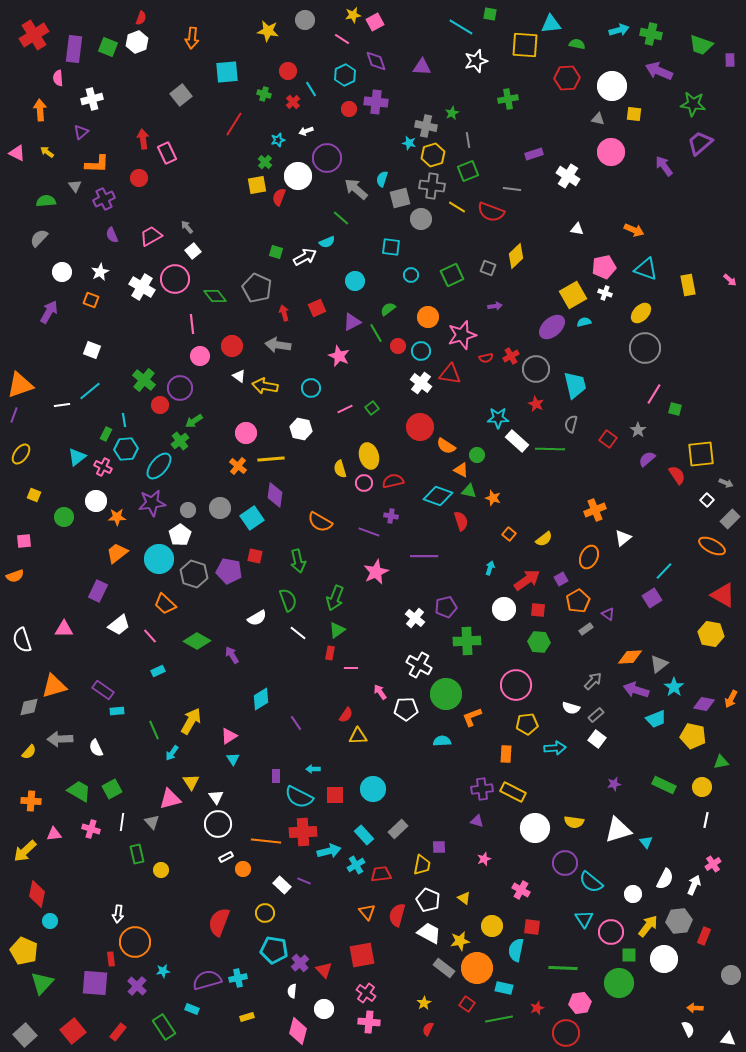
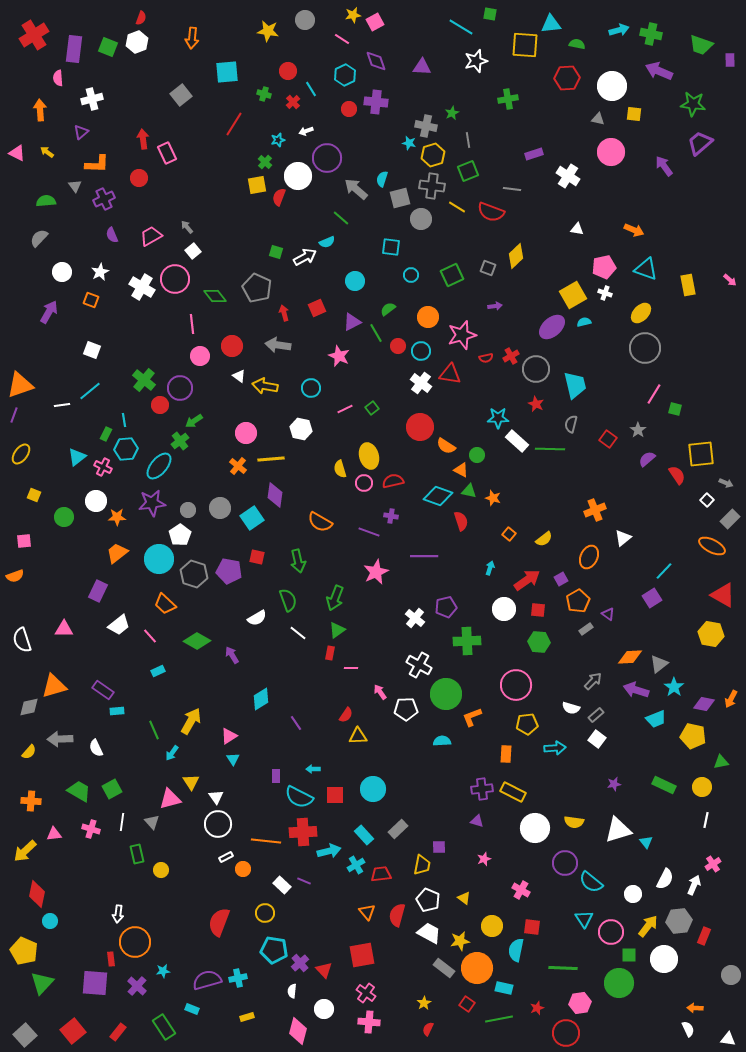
red square at (255, 556): moved 2 px right, 1 px down
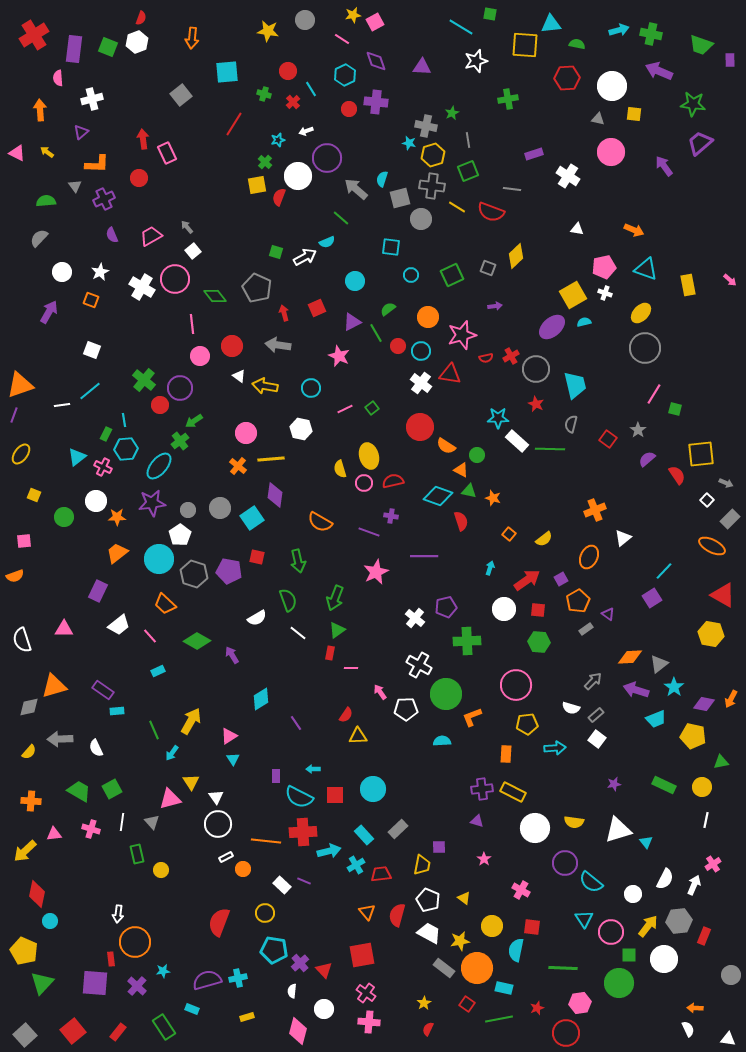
pink star at (484, 859): rotated 16 degrees counterclockwise
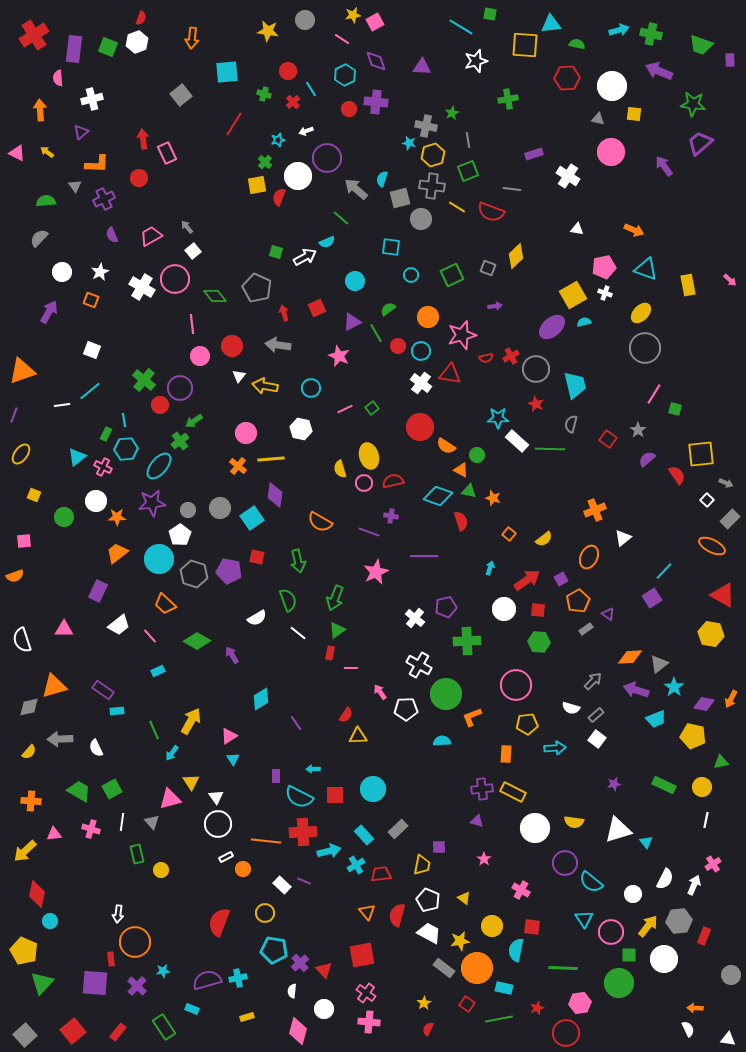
white triangle at (239, 376): rotated 32 degrees clockwise
orange triangle at (20, 385): moved 2 px right, 14 px up
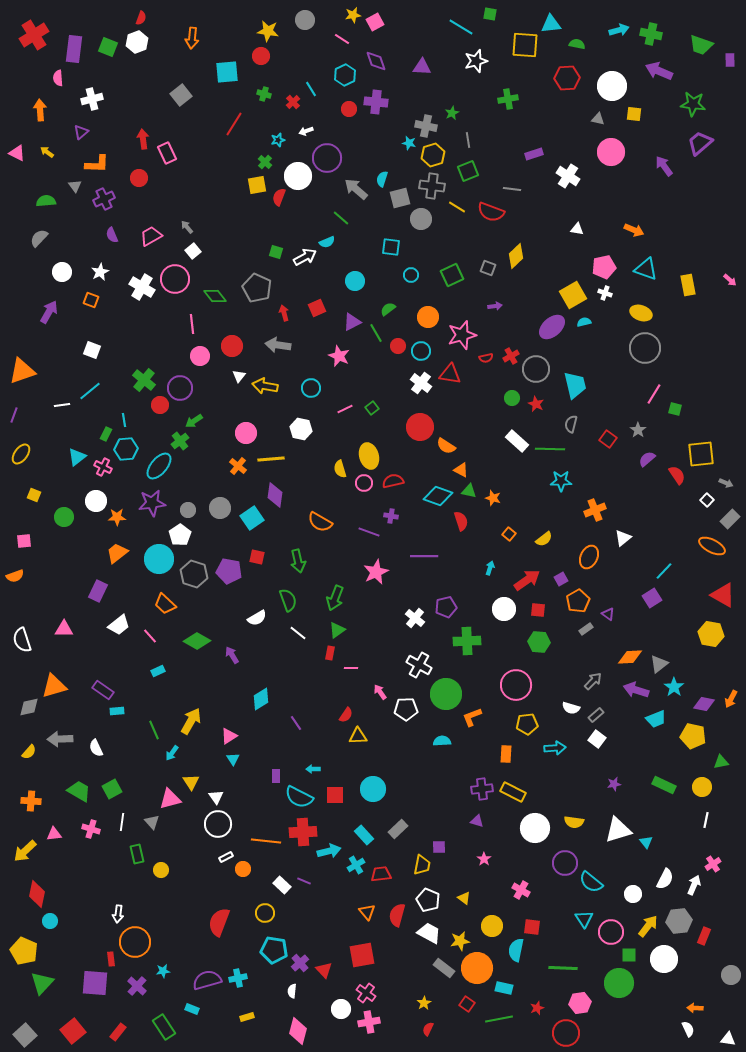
red circle at (288, 71): moved 27 px left, 15 px up
yellow ellipse at (641, 313): rotated 65 degrees clockwise
cyan star at (498, 418): moved 63 px right, 63 px down
green circle at (477, 455): moved 35 px right, 57 px up
white circle at (324, 1009): moved 17 px right
pink cross at (369, 1022): rotated 15 degrees counterclockwise
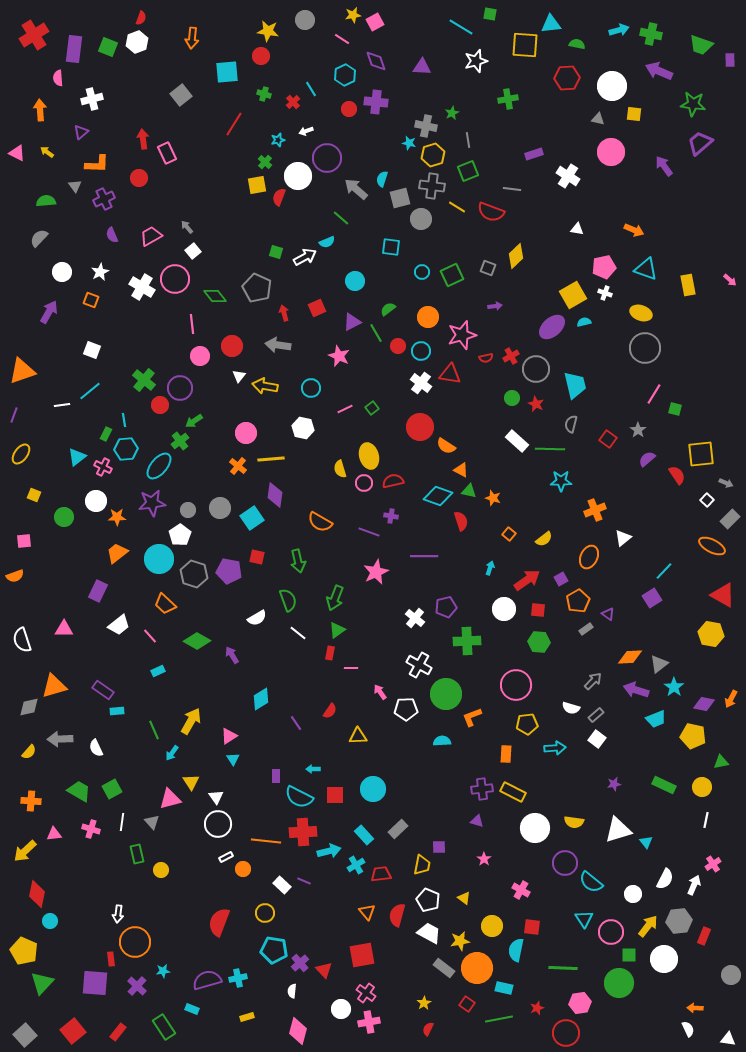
cyan circle at (411, 275): moved 11 px right, 3 px up
white hexagon at (301, 429): moved 2 px right, 1 px up
red semicircle at (346, 715): moved 16 px left, 4 px up
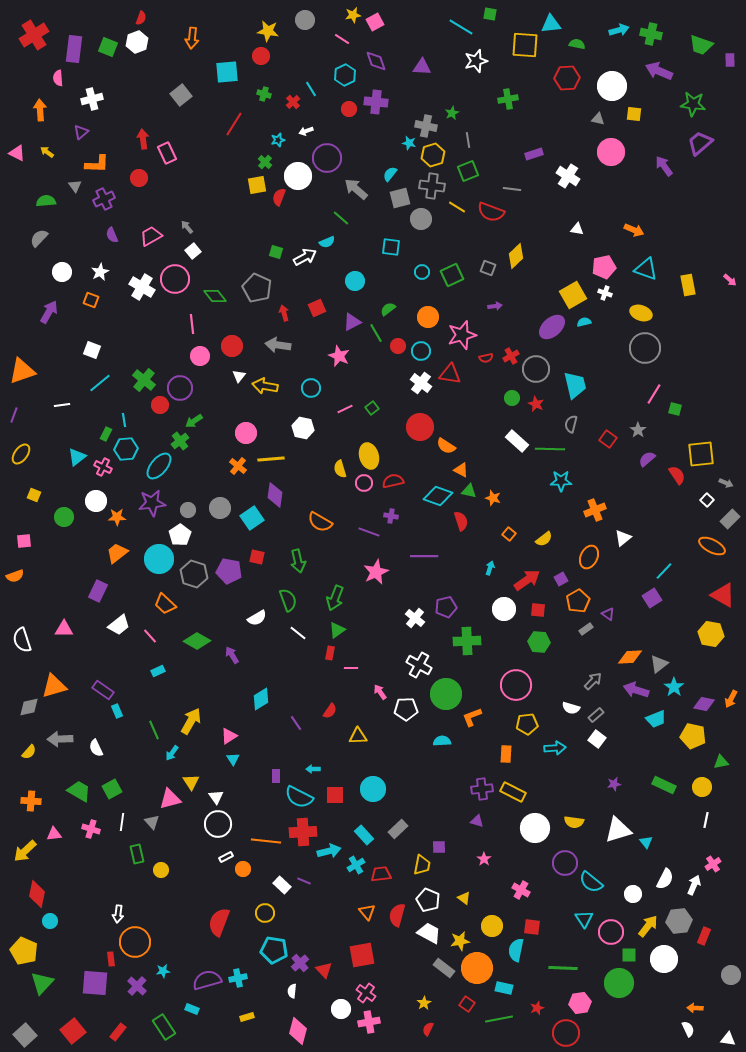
cyan semicircle at (382, 179): moved 8 px right, 5 px up; rotated 21 degrees clockwise
cyan line at (90, 391): moved 10 px right, 8 px up
cyan rectangle at (117, 711): rotated 72 degrees clockwise
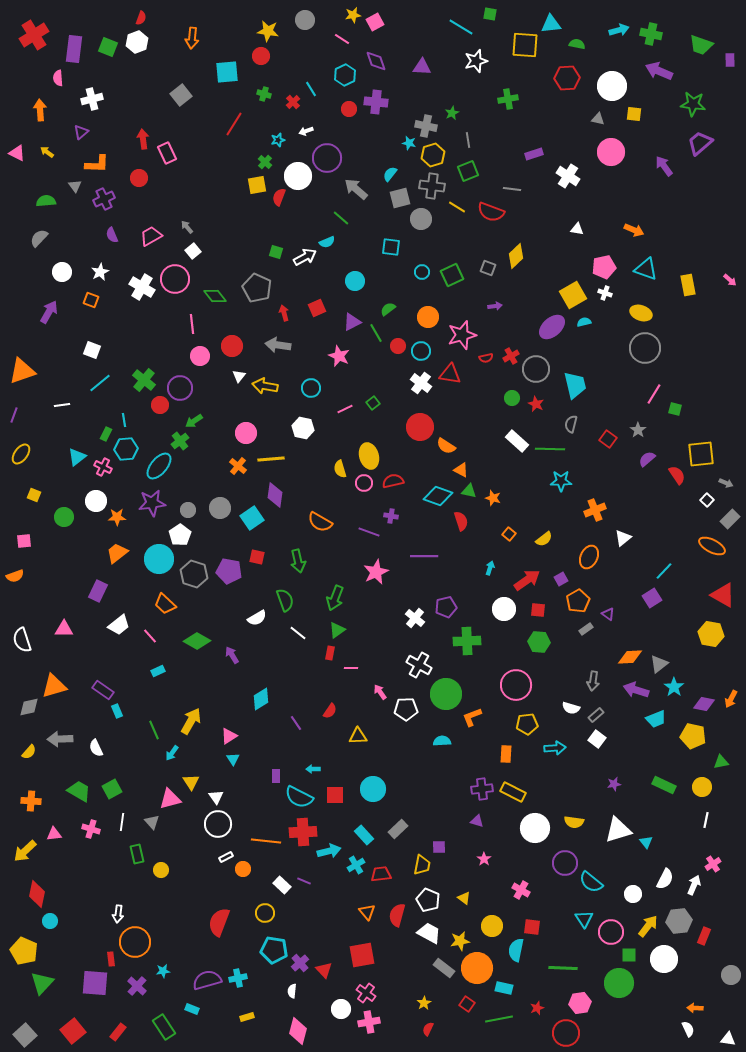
green square at (372, 408): moved 1 px right, 5 px up
green semicircle at (288, 600): moved 3 px left
gray arrow at (593, 681): rotated 144 degrees clockwise
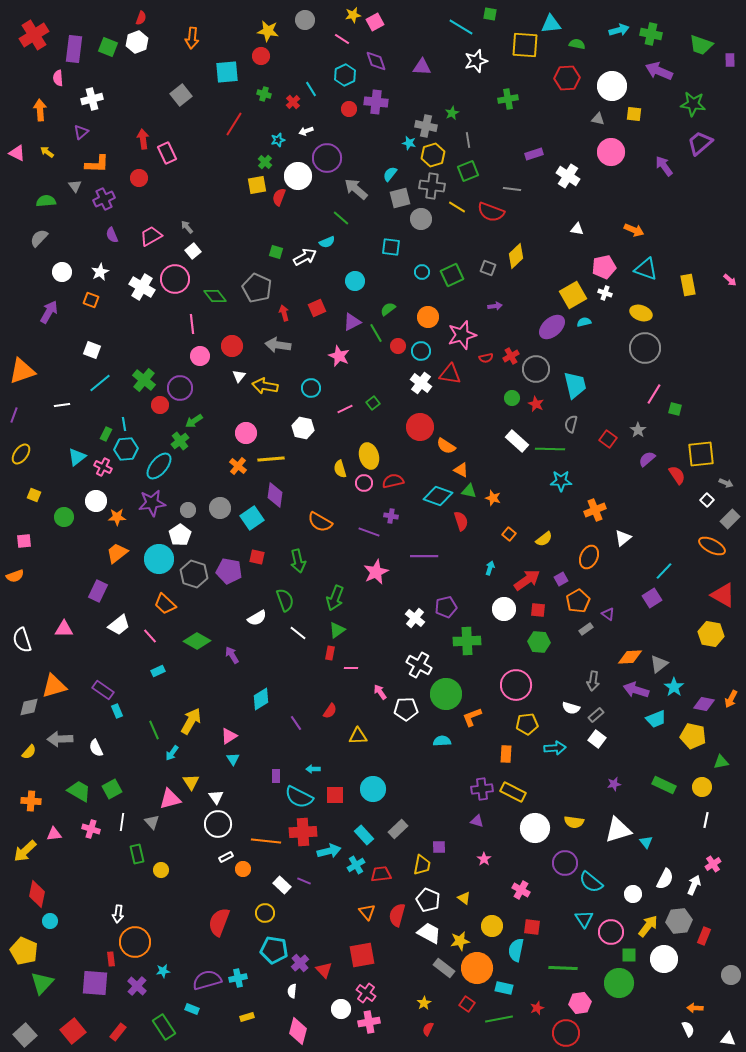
cyan line at (124, 420): moved 4 px down
